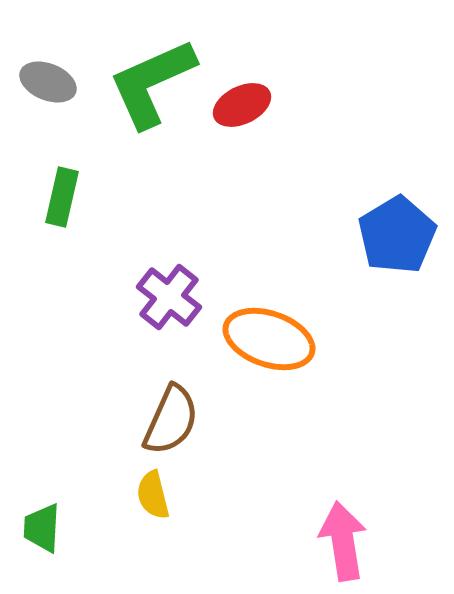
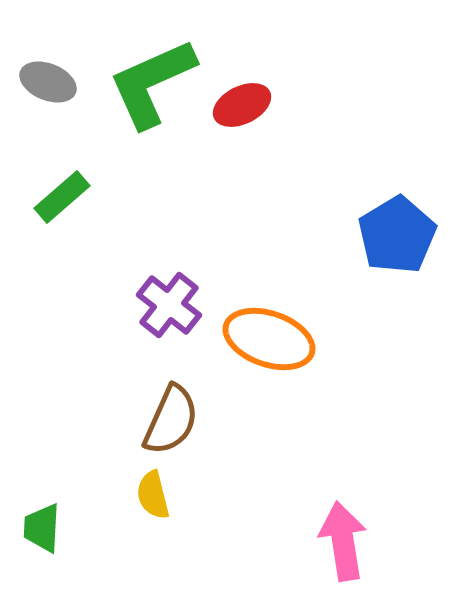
green rectangle: rotated 36 degrees clockwise
purple cross: moved 8 px down
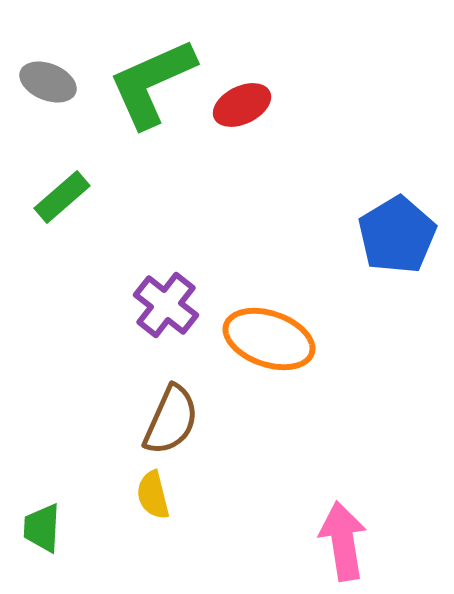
purple cross: moved 3 px left
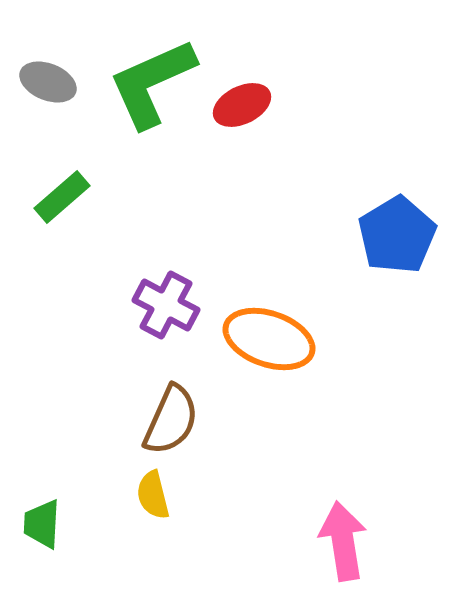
purple cross: rotated 10 degrees counterclockwise
green trapezoid: moved 4 px up
